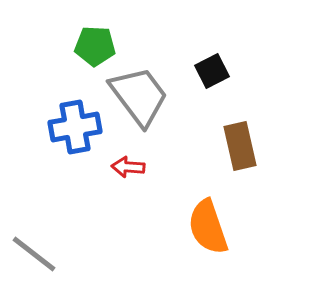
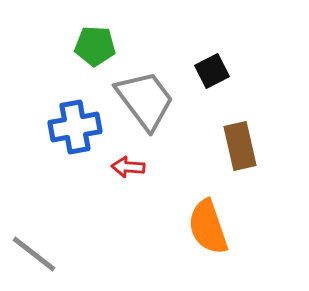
gray trapezoid: moved 6 px right, 4 px down
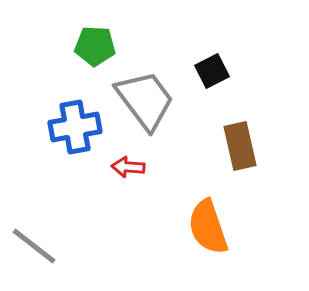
gray line: moved 8 px up
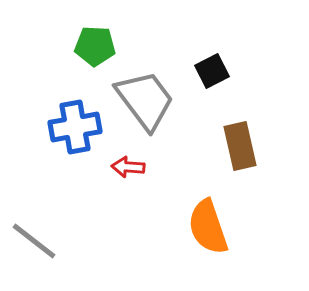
gray line: moved 5 px up
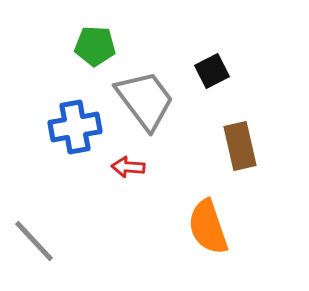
gray line: rotated 9 degrees clockwise
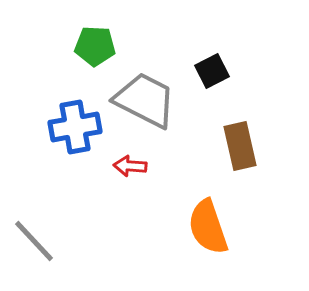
gray trapezoid: rotated 26 degrees counterclockwise
red arrow: moved 2 px right, 1 px up
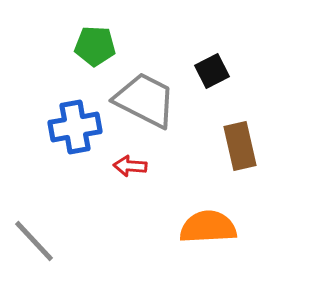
orange semicircle: rotated 106 degrees clockwise
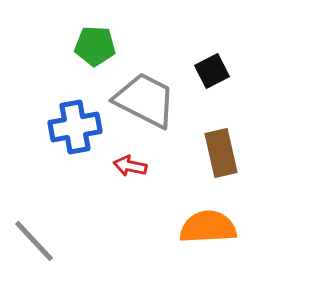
brown rectangle: moved 19 px left, 7 px down
red arrow: rotated 8 degrees clockwise
